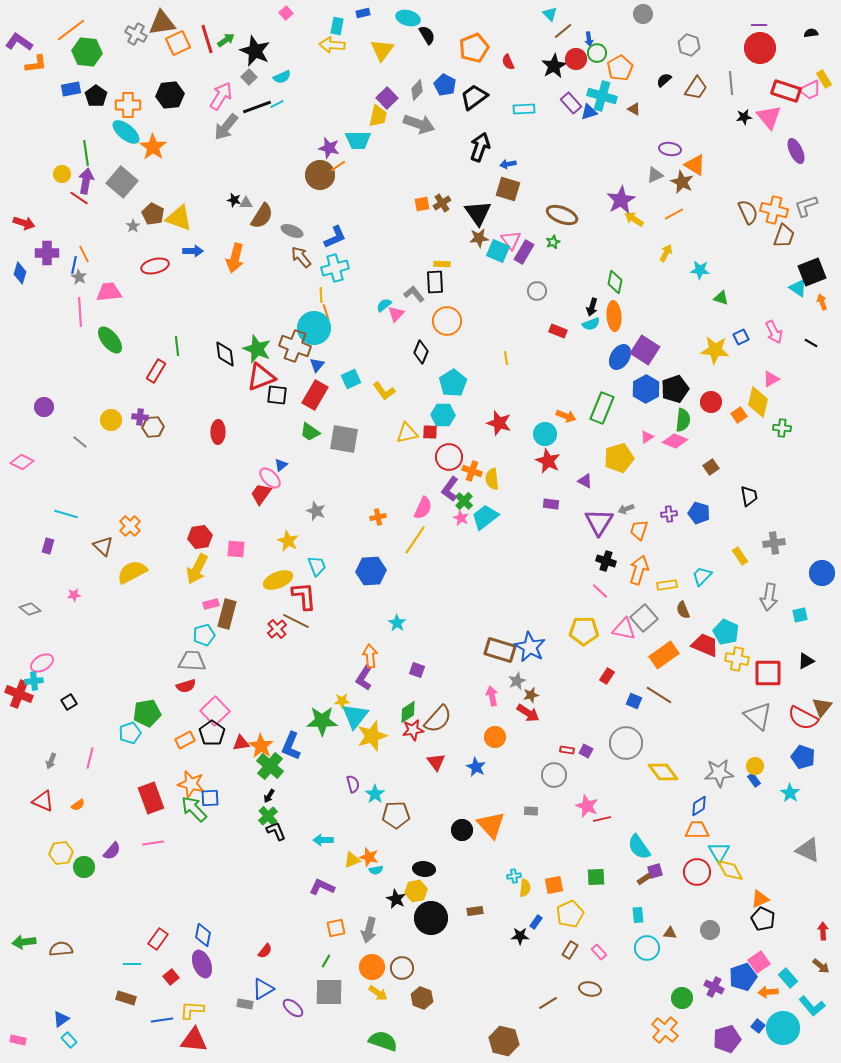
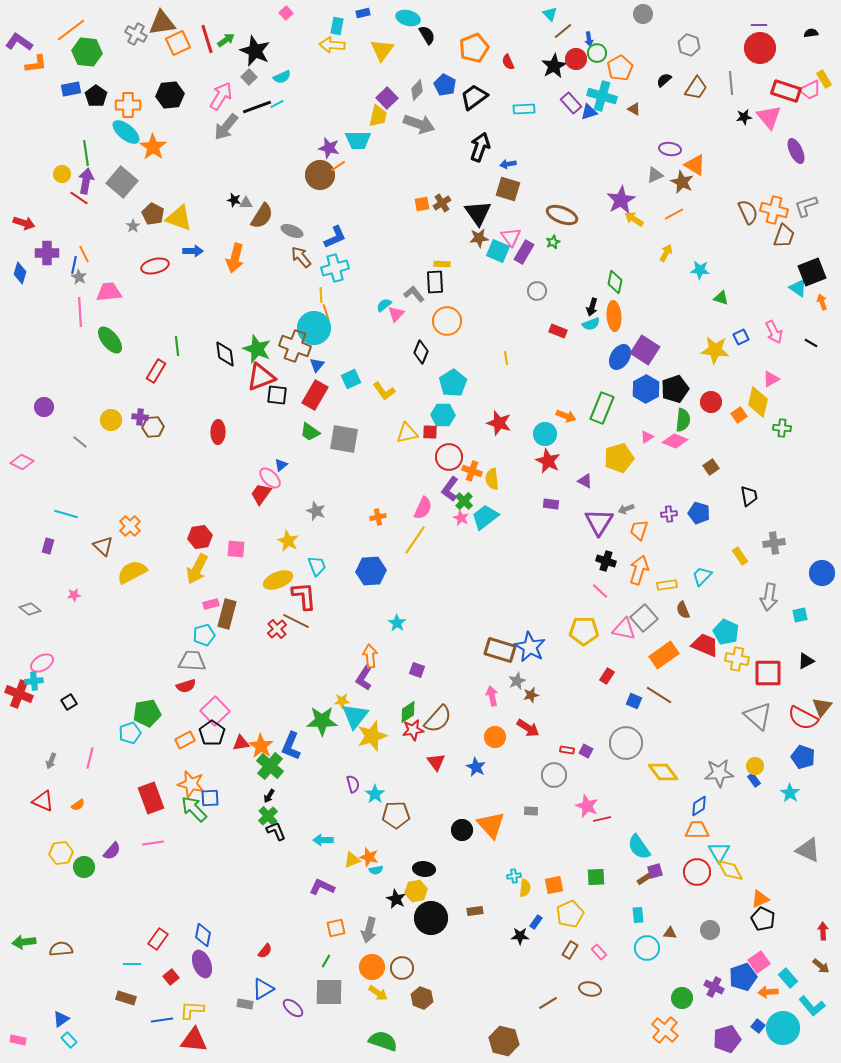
pink triangle at (511, 240): moved 3 px up
red arrow at (528, 713): moved 15 px down
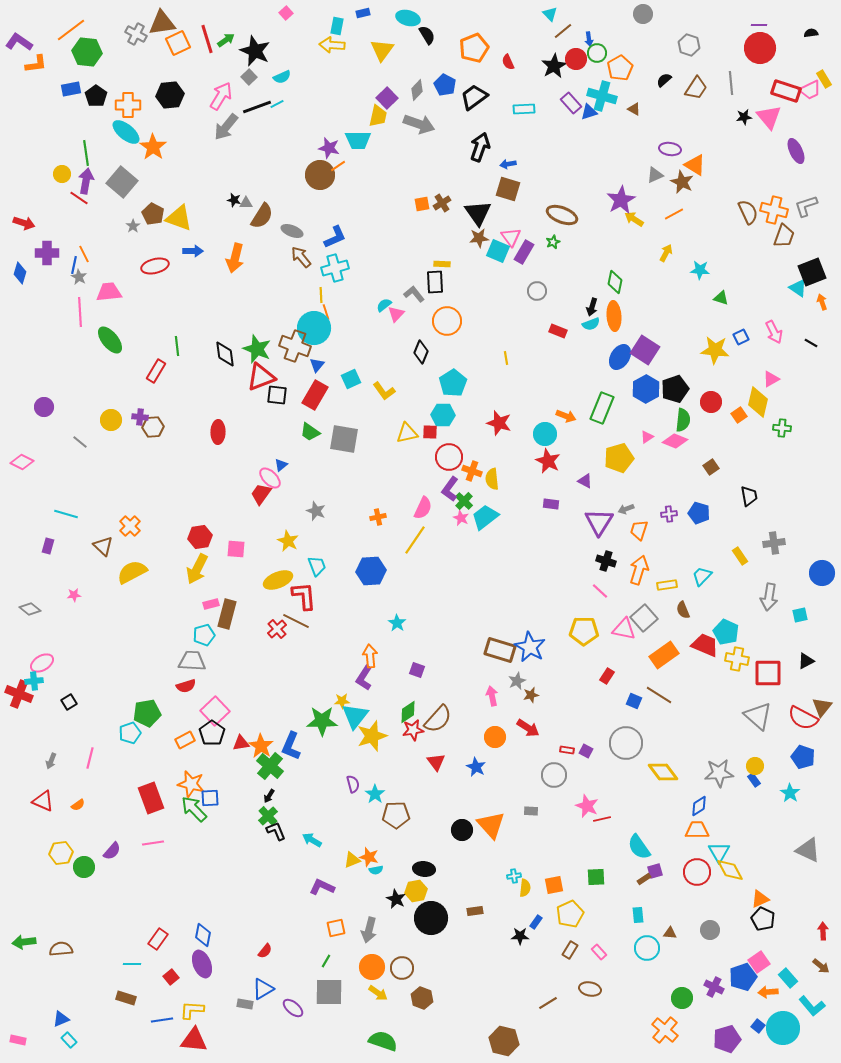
cyan arrow at (323, 840): moved 11 px left; rotated 30 degrees clockwise
blue triangle at (61, 1019): rotated 12 degrees clockwise
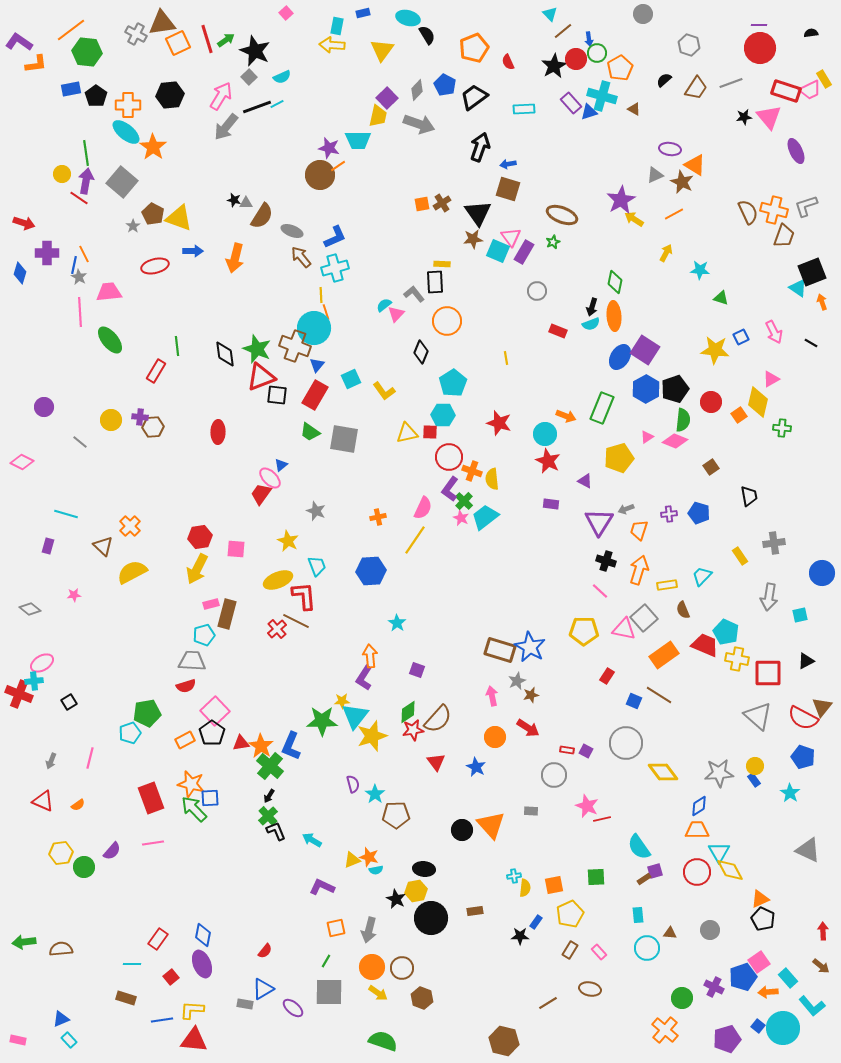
gray line at (731, 83): rotated 75 degrees clockwise
brown star at (479, 238): moved 6 px left, 1 px down
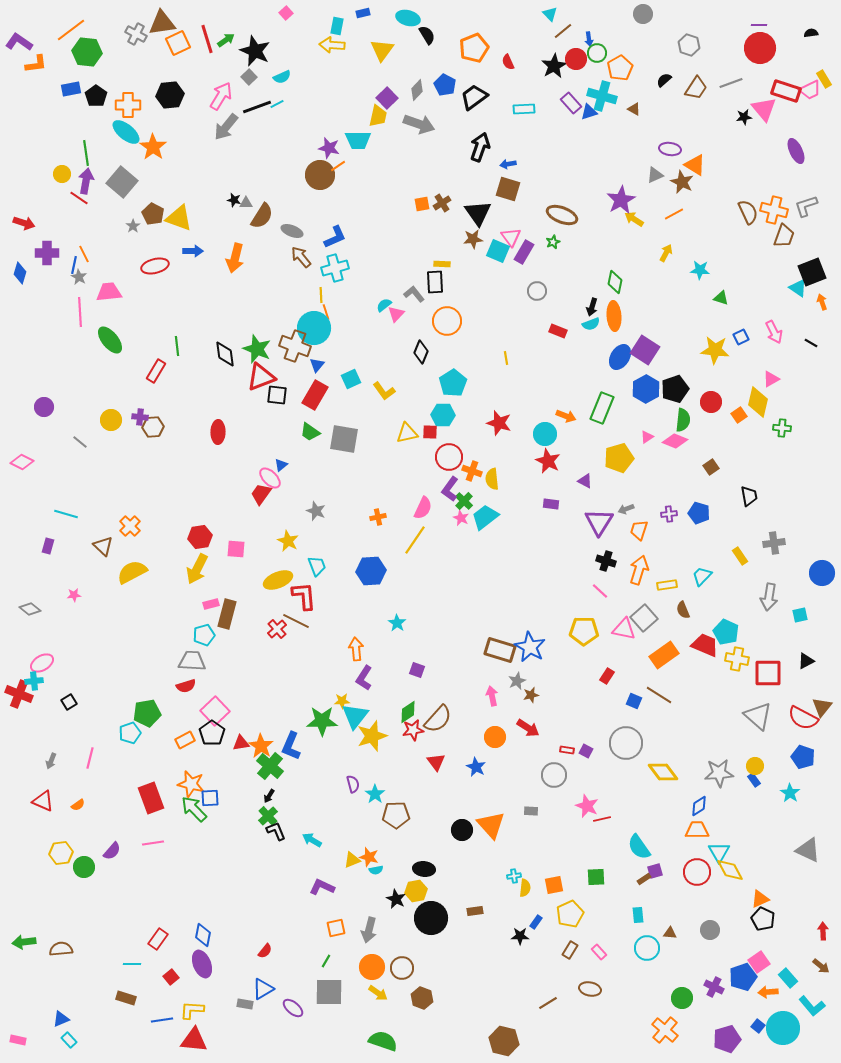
pink triangle at (769, 117): moved 5 px left, 8 px up
orange arrow at (370, 656): moved 14 px left, 7 px up
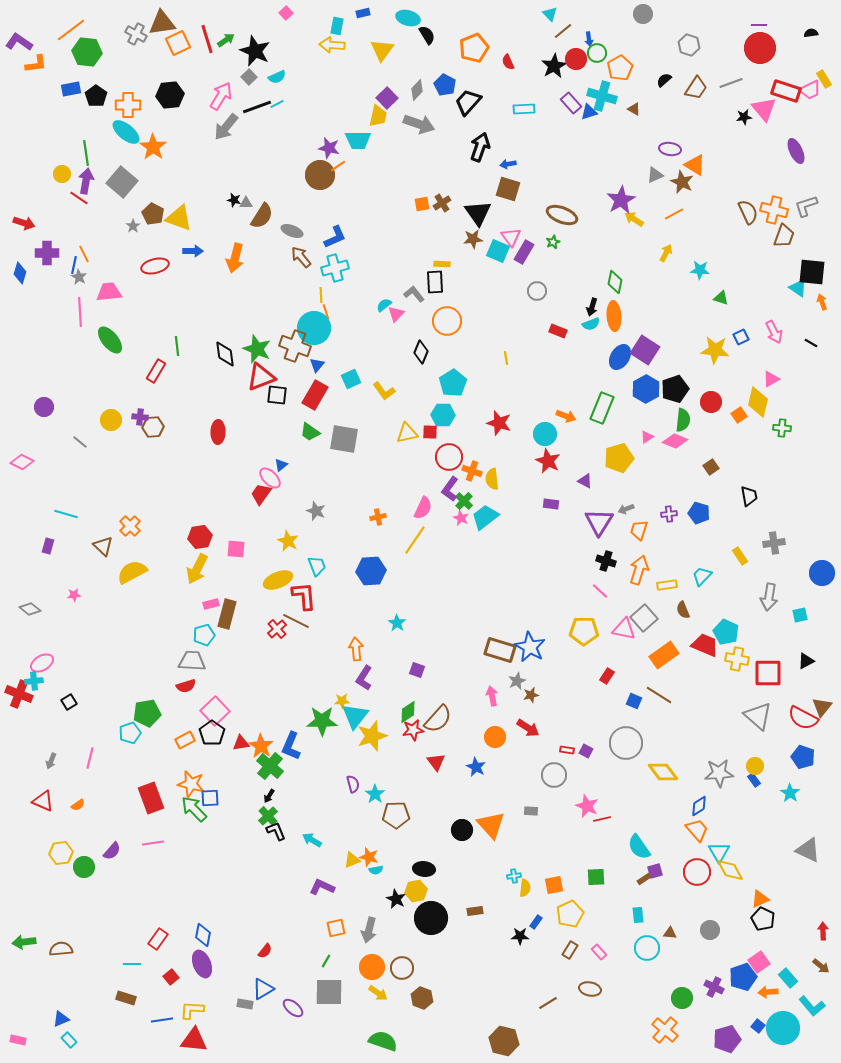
cyan semicircle at (282, 77): moved 5 px left
black trapezoid at (474, 97): moved 6 px left, 5 px down; rotated 12 degrees counterclockwise
black square at (812, 272): rotated 28 degrees clockwise
orange trapezoid at (697, 830): rotated 50 degrees clockwise
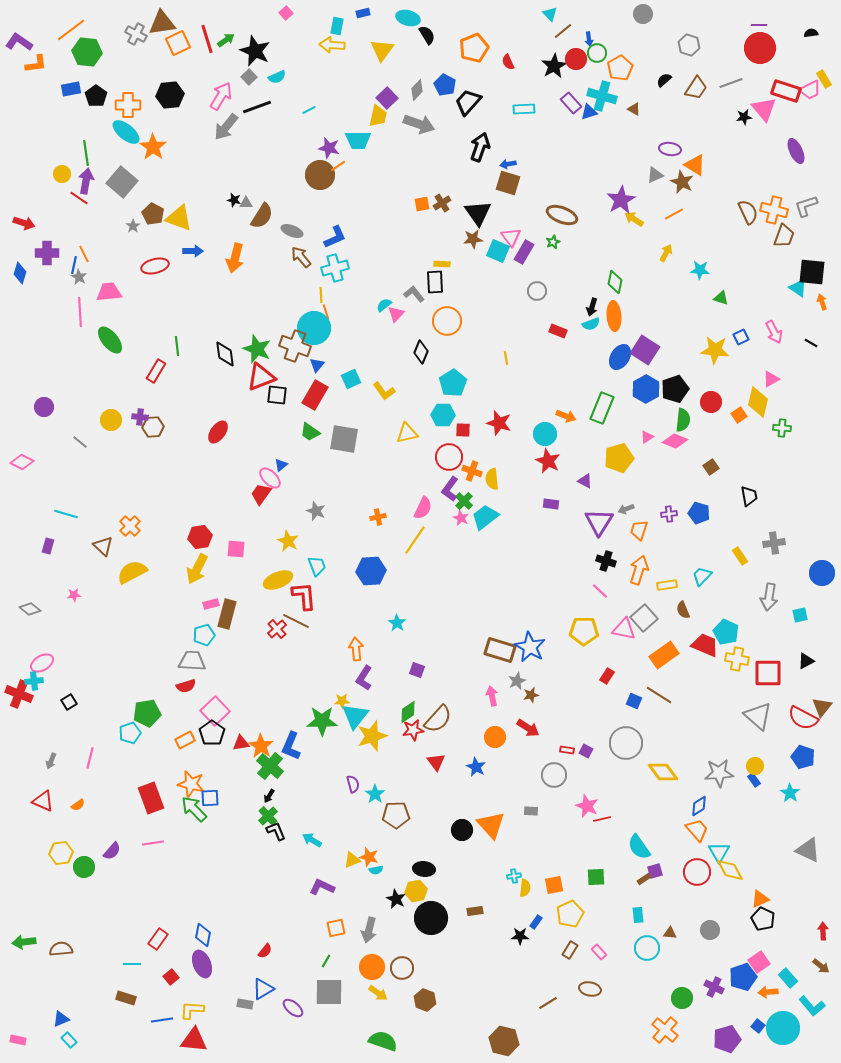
cyan line at (277, 104): moved 32 px right, 6 px down
brown square at (508, 189): moved 6 px up
red ellipse at (218, 432): rotated 35 degrees clockwise
red square at (430, 432): moved 33 px right, 2 px up
brown hexagon at (422, 998): moved 3 px right, 2 px down
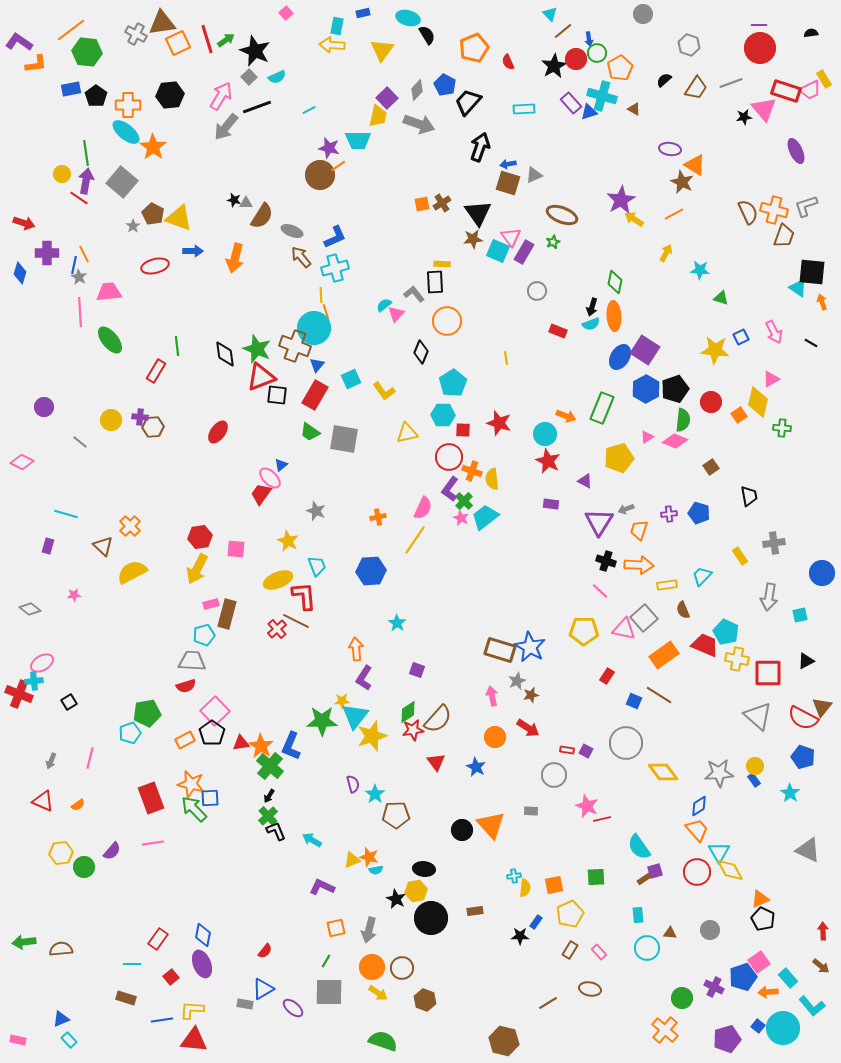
gray triangle at (655, 175): moved 121 px left
orange arrow at (639, 570): moved 5 px up; rotated 76 degrees clockwise
